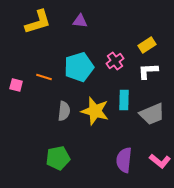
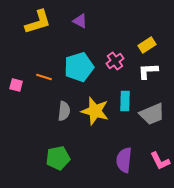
purple triangle: rotated 21 degrees clockwise
cyan rectangle: moved 1 px right, 1 px down
pink L-shape: rotated 25 degrees clockwise
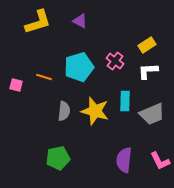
pink cross: rotated 18 degrees counterclockwise
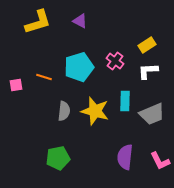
pink square: rotated 24 degrees counterclockwise
purple semicircle: moved 1 px right, 3 px up
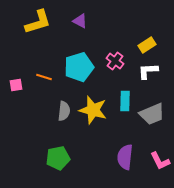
yellow star: moved 2 px left, 1 px up
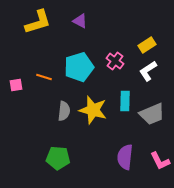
white L-shape: rotated 30 degrees counterclockwise
green pentagon: rotated 15 degrees clockwise
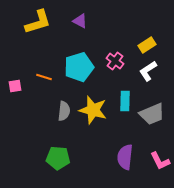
pink square: moved 1 px left, 1 px down
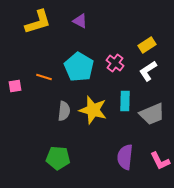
pink cross: moved 2 px down
cyan pentagon: rotated 24 degrees counterclockwise
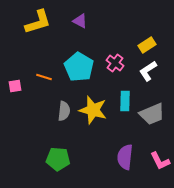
green pentagon: moved 1 px down
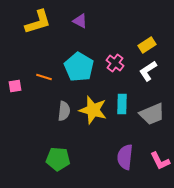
cyan rectangle: moved 3 px left, 3 px down
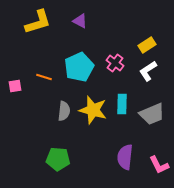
cyan pentagon: rotated 16 degrees clockwise
pink L-shape: moved 1 px left, 4 px down
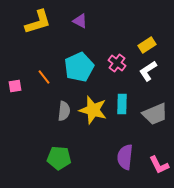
pink cross: moved 2 px right
orange line: rotated 35 degrees clockwise
gray trapezoid: moved 3 px right
green pentagon: moved 1 px right, 1 px up
